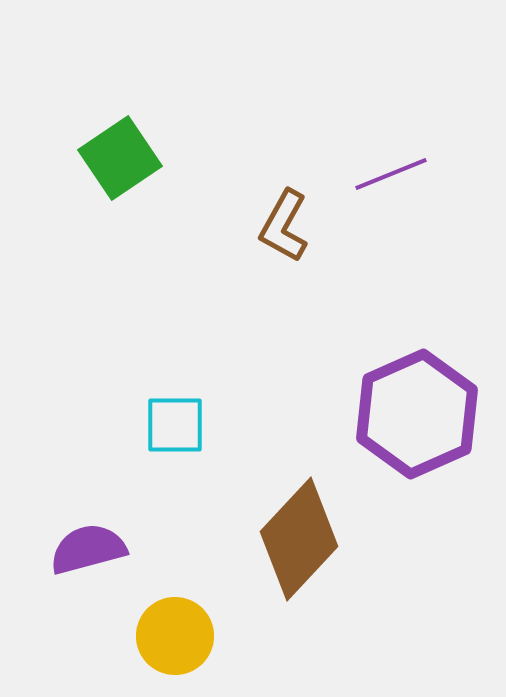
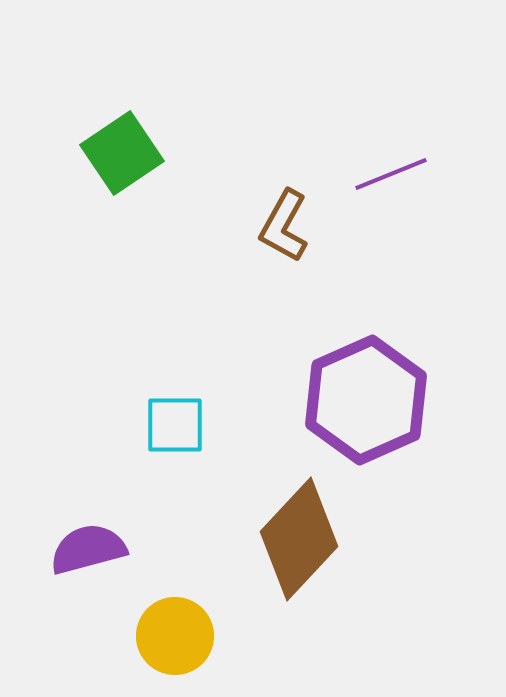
green square: moved 2 px right, 5 px up
purple hexagon: moved 51 px left, 14 px up
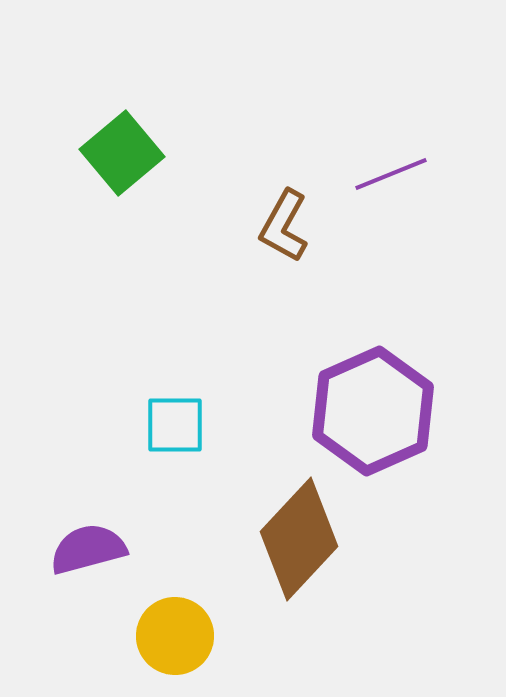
green square: rotated 6 degrees counterclockwise
purple hexagon: moved 7 px right, 11 px down
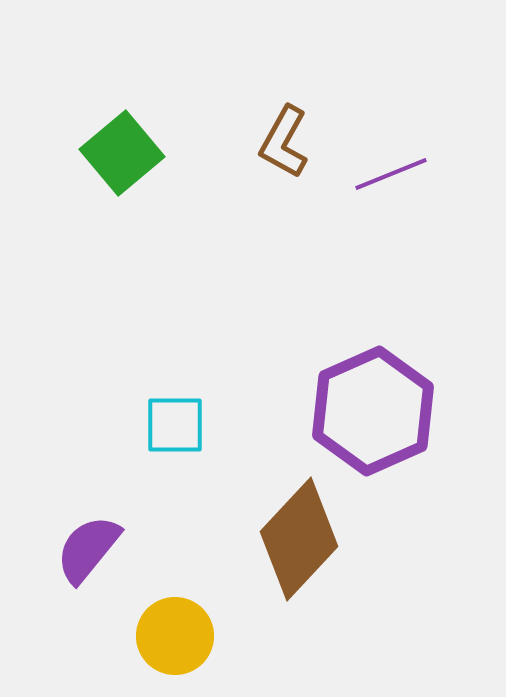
brown L-shape: moved 84 px up
purple semicircle: rotated 36 degrees counterclockwise
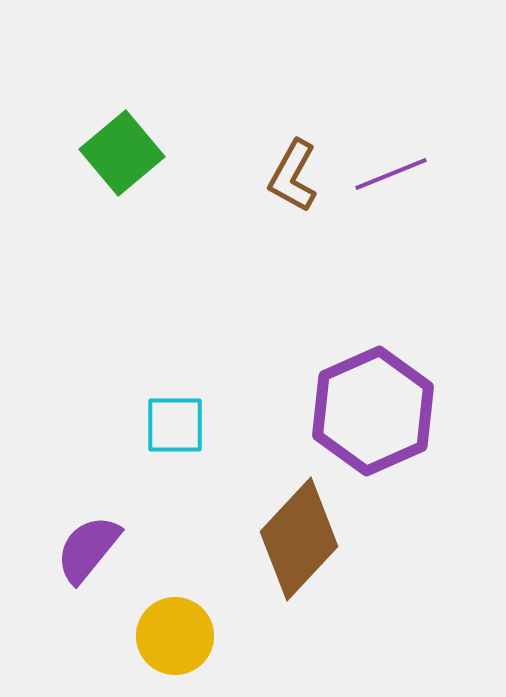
brown L-shape: moved 9 px right, 34 px down
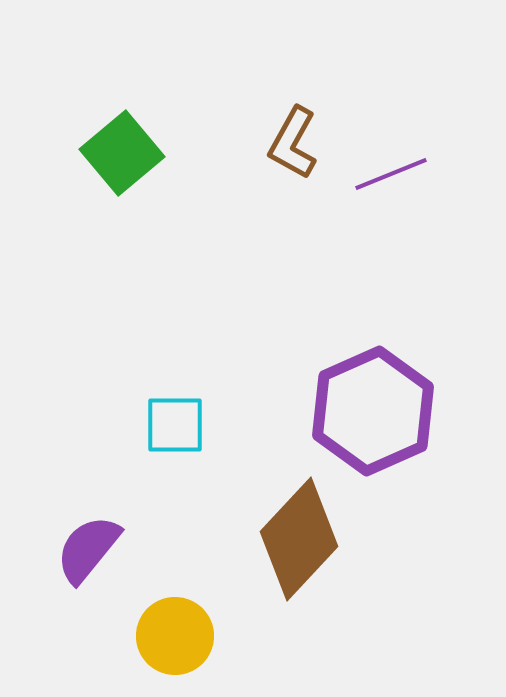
brown L-shape: moved 33 px up
